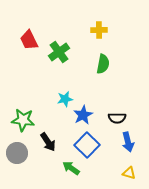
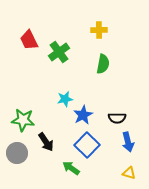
black arrow: moved 2 px left
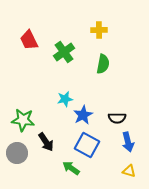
green cross: moved 5 px right
blue square: rotated 15 degrees counterclockwise
yellow triangle: moved 2 px up
